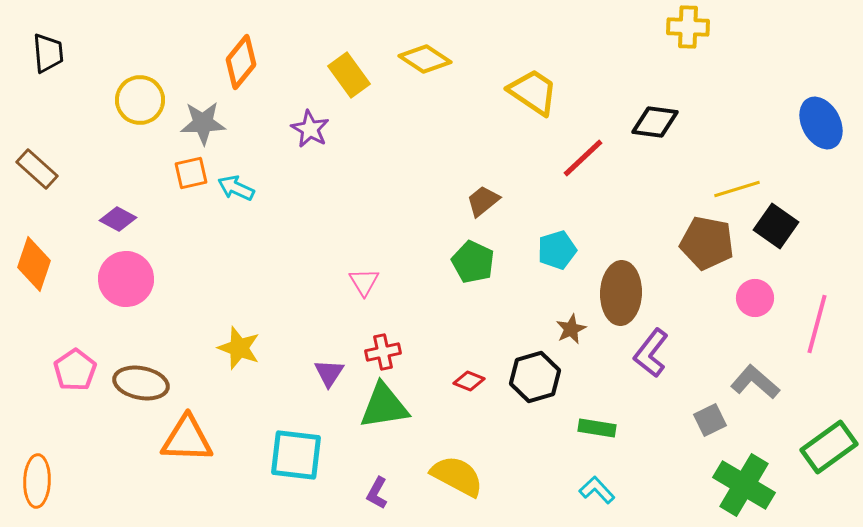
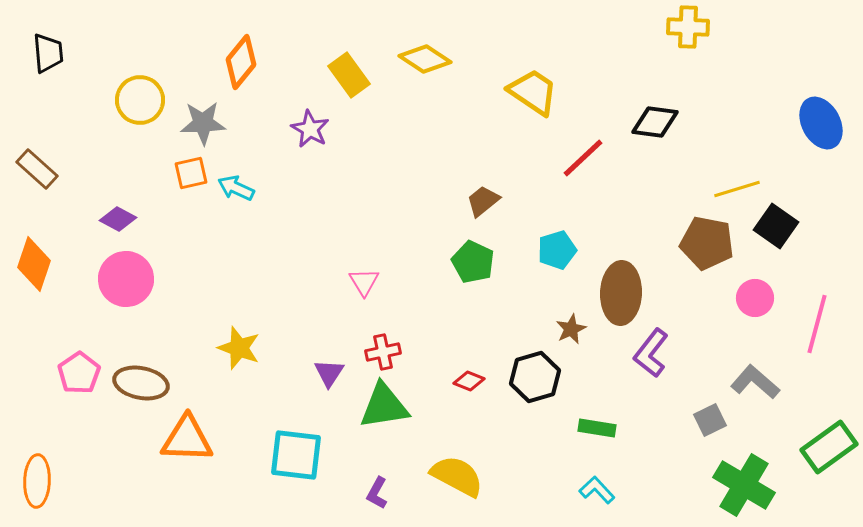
pink pentagon at (75, 370): moved 4 px right, 3 px down
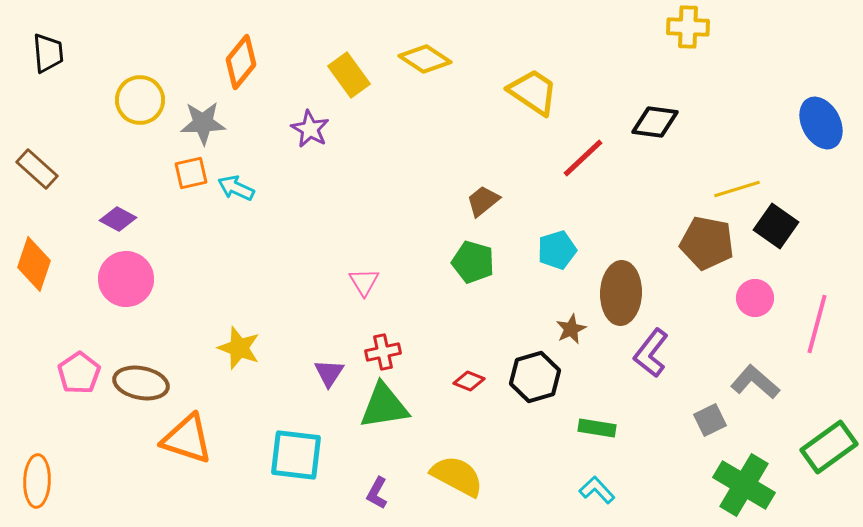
green pentagon at (473, 262): rotated 9 degrees counterclockwise
orange triangle at (187, 439): rotated 16 degrees clockwise
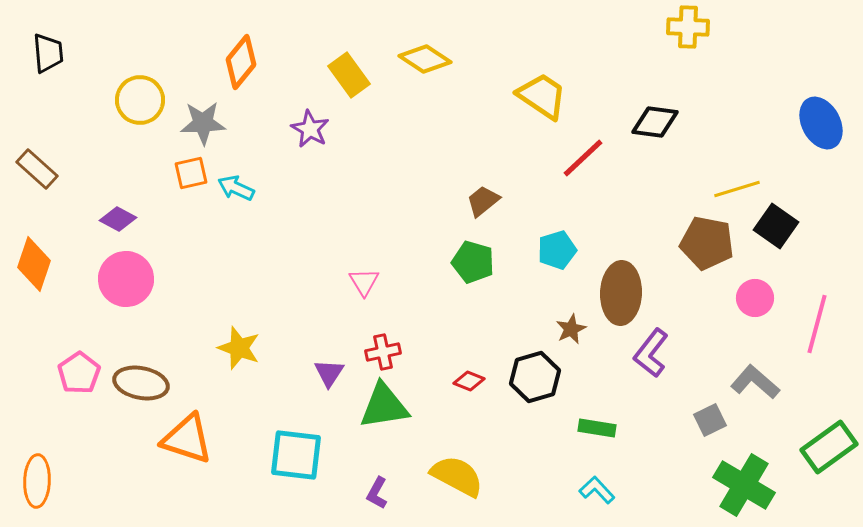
yellow trapezoid at (533, 92): moved 9 px right, 4 px down
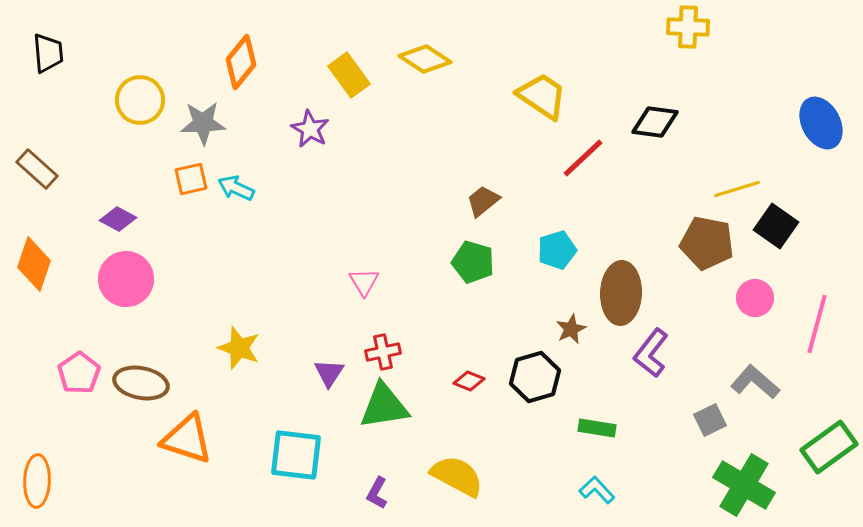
orange square at (191, 173): moved 6 px down
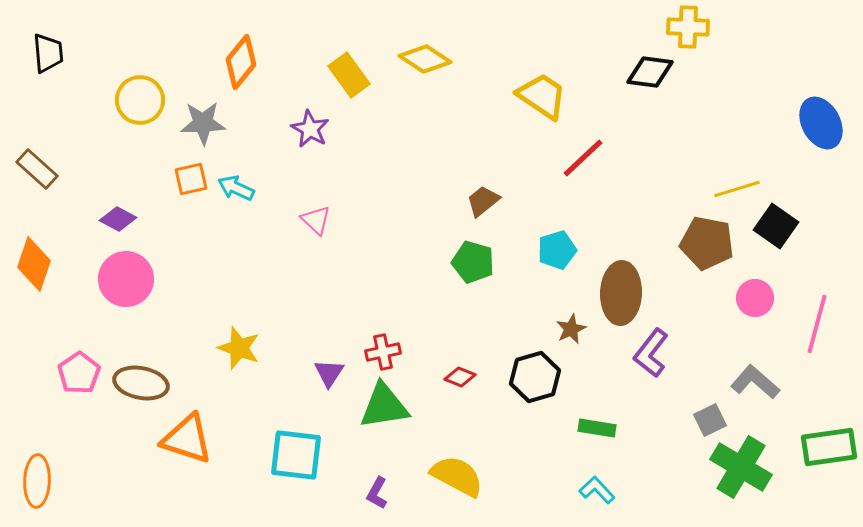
black diamond at (655, 122): moved 5 px left, 50 px up
pink triangle at (364, 282): moved 48 px left, 62 px up; rotated 16 degrees counterclockwise
red diamond at (469, 381): moved 9 px left, 4 px up
green rectangle at (829, 447): rotated 28 degrees clockwise
green cross at (744, 485): moved 3 px left, 18 px up
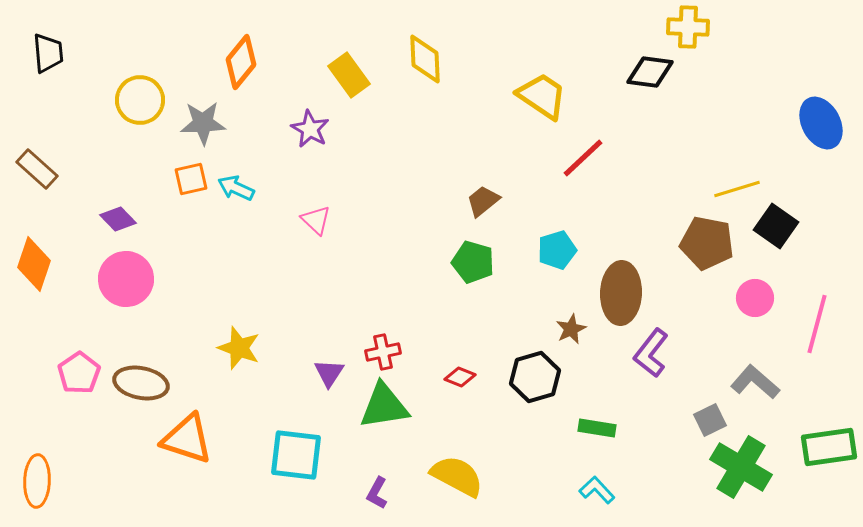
yellow diamond at (425, 59): rotated 54 degrees clockwise
purple diamond at (118, 219): rotated 18 degrees clockwise
